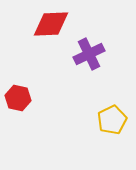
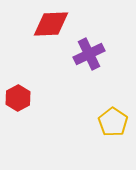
red hexagon: rotated 20 degrees clockwise
yellow pentagon: moved 1 px right, 2 px down; rotated 12 degrees counterclockwise
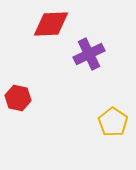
red hexagon: rotated 20 degrees counterclockwise
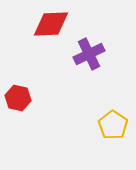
yellow pentagon: moved 3 px down
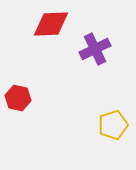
purple cross: moved 6 px right, 5 px up
yellow pentagon: rotated 20 degrees clockwise
